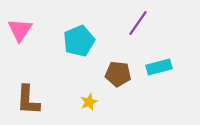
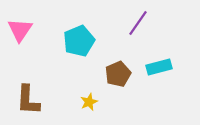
brown pentagon: rotated 30 degrees counterclockwise
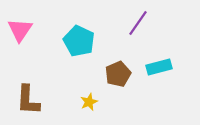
cyan pentagon: rotated 24 degrees counterclockwise
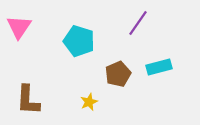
pink triangle: moved 1 px left, 3 px up
cyan pentagon: rotated 8 degrees counterclockwise
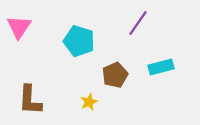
cyan rectangle: moved 2 px right
brown pentagon: moved 3 px left, 1 px down
brown L-shape: moved 2 px right
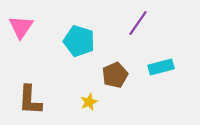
pink triangle: moved 2 px right
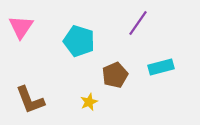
brown L-shape: rotated 24 degrees counterclockwise
